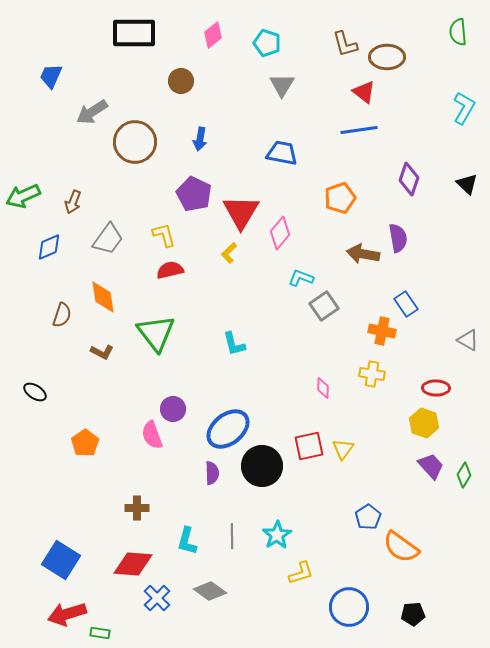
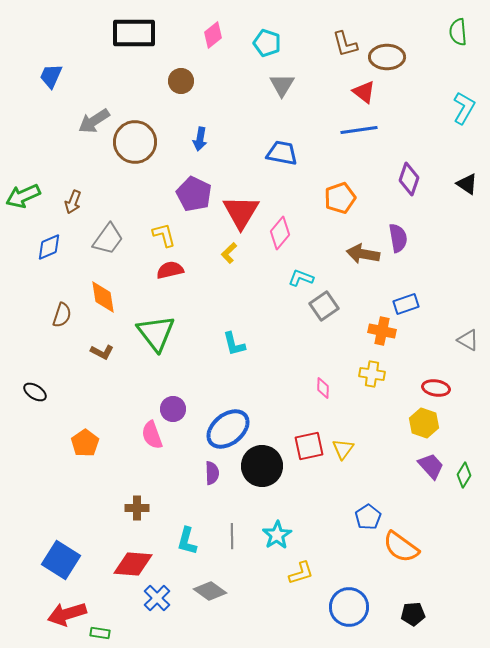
gray arrow at (92, 112): moved 2 px right, 9 px down
black triangle at (467, 184): rotated 10 degrees counterclockwise
blue rectangle at (406, 304): rotated 75 degrees counterclockwise
red ellipse at (436, 388): rotated 8 degrees clockwise
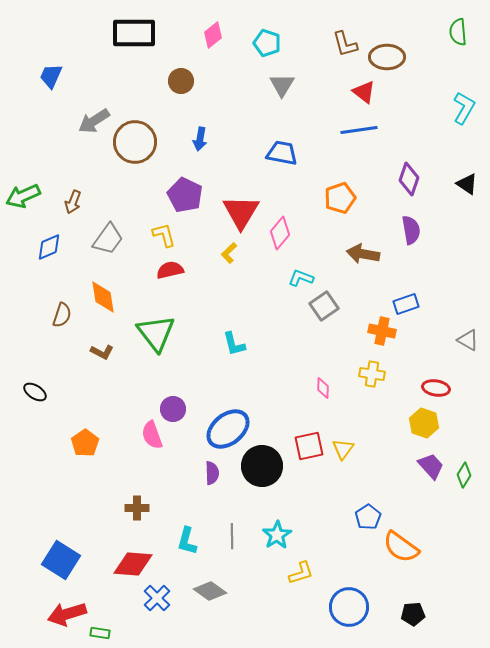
purple pentagon at (194, 194): moved 9 px left, 1 px down
purple semicircle at (398, 238): moved 13 px right, 8 px up
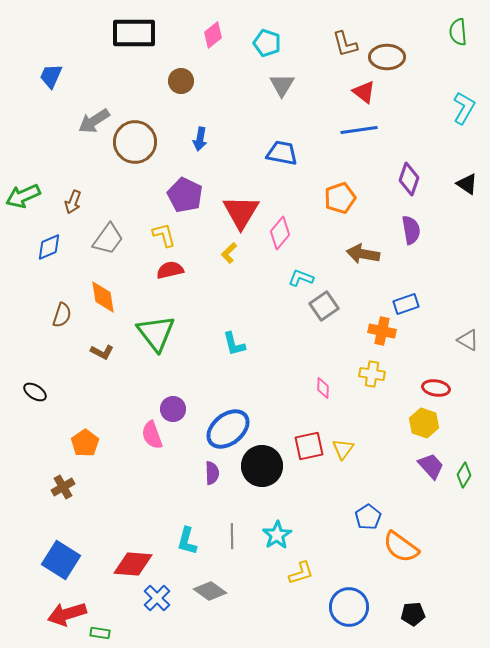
brown cross at (137, 508): moved 74 px left, 21 px up; rotated 30 degrees counterclockwise
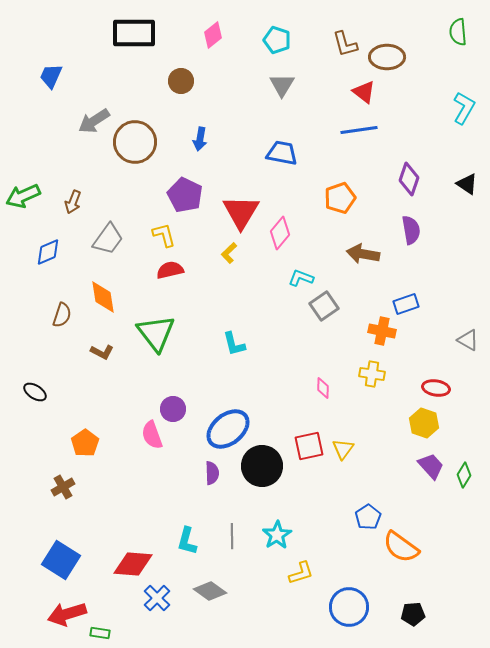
cyan pentagon at (267, 43): moved 10 px right, 3 px up
blue diamond at (49, 247): moved 1 px left, 5 px down
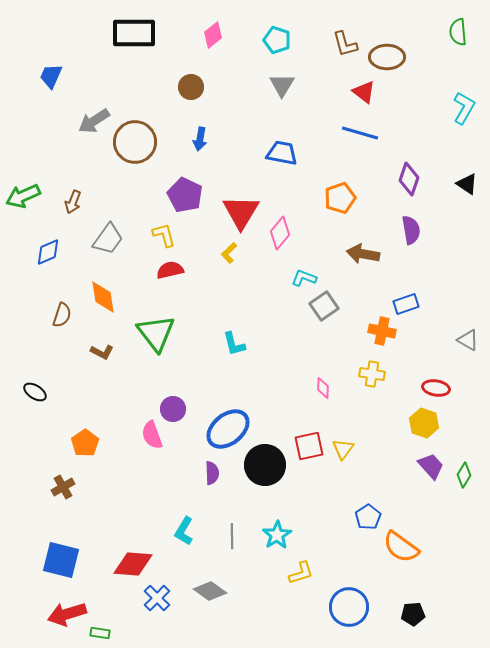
brown circle at (181, 81): moved 10 px right, 6 px down
blue line at (359, 130): moved 1 px right, 3 px down; rotated 24 degrees clockwise
cyan L-shape at (301, 278): moved 3 px right
black circle at (262, 466): moved 3 px right, 1 px up
cyan L-shape at (187, 541): moved 3 px left, 10 px up; rotated 16 degrees clockwise
blue square at (61, 560): rotated 18 degrees counterclockwise
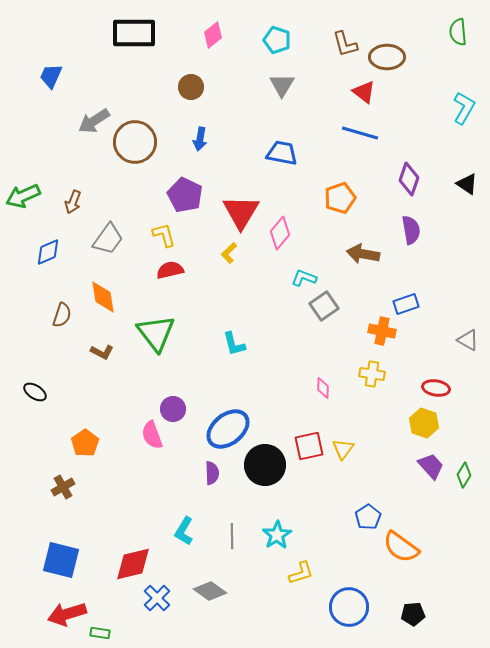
red diamond at (133, 564): rotated 18 degrees counterclockwise
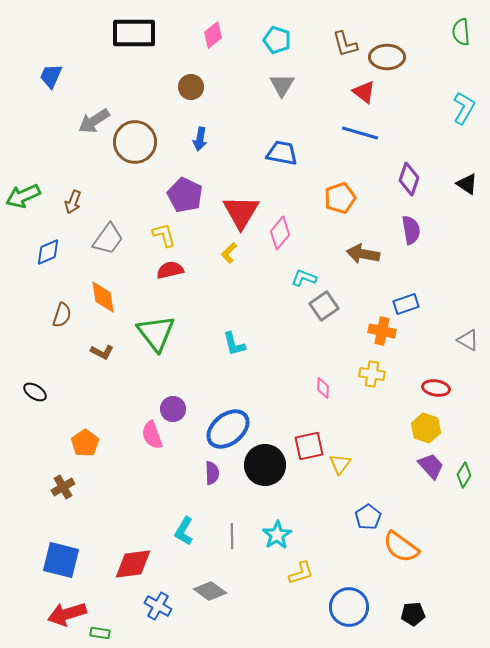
green semicircle at (458, 32): moved 3 px right
yellow hexagon at (424, 423): moved 2 px right, 5 px down
yellow triangle at (343, 449): moved 3 px left, 15 px down
red diamond at (133, 564): rotated 6 degrees clockwise
blue cross at (157, 598): moved 1 px right, 8 px down; rotated 16 degrees counterclockwise
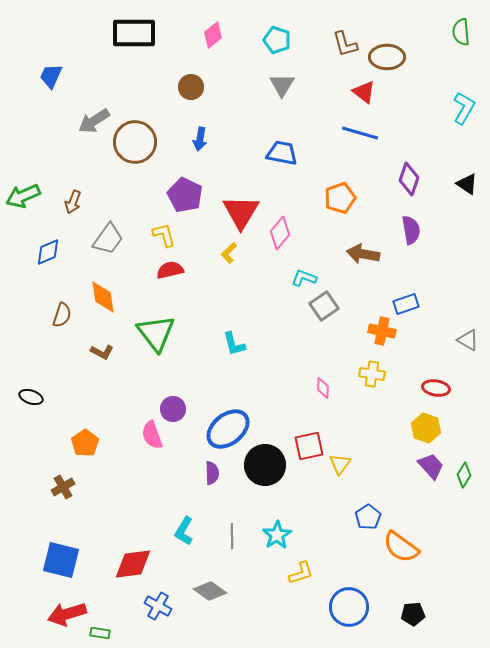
black ellipse at (35, 392): moved 4 px left, 5 px down; rotated 15 degrees counterclockwise
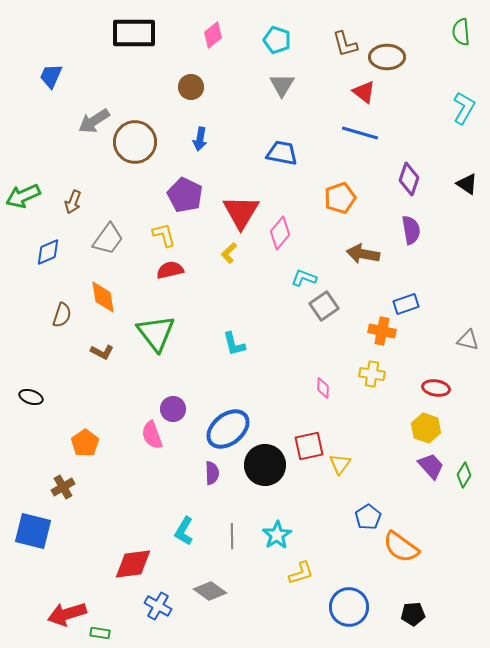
gray triangle at (468, 340): rotated 15 degrees counterclockwise
blue square at (61, 560): moved 28 px left, 29 px up
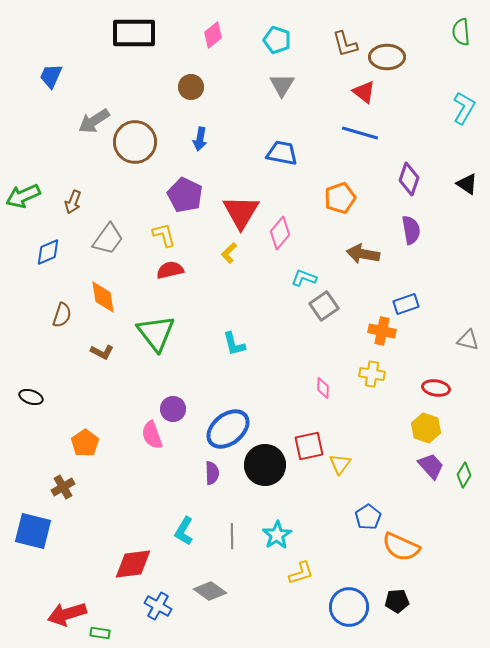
orange semicircle at (401, 547): rotated 12 degrees counterclockwise
black pentagon at (413, 614): moved 16 px left, 13 px up
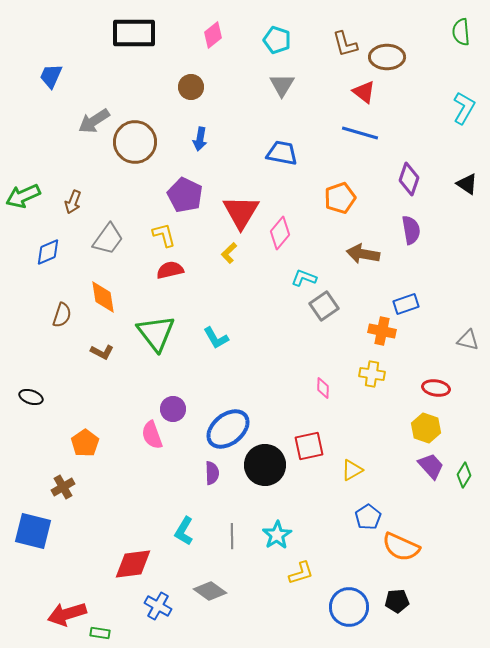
cyan L-shape at (234, 344): moved 18 px left, 6 px up; rotated 16 degrees counterclockwise
yellow triangle at (340, 464): moved 12 px right, 6 px down; rotated 25 degrees clockwise
